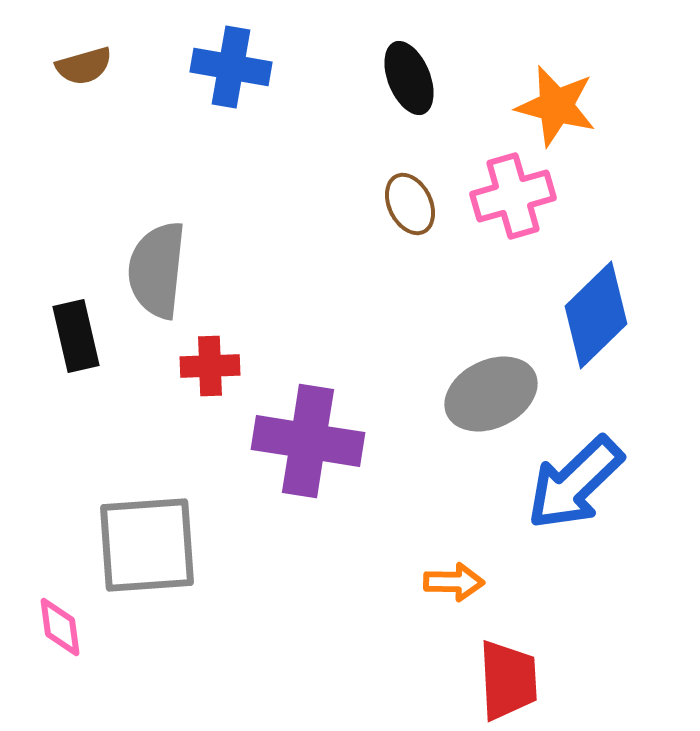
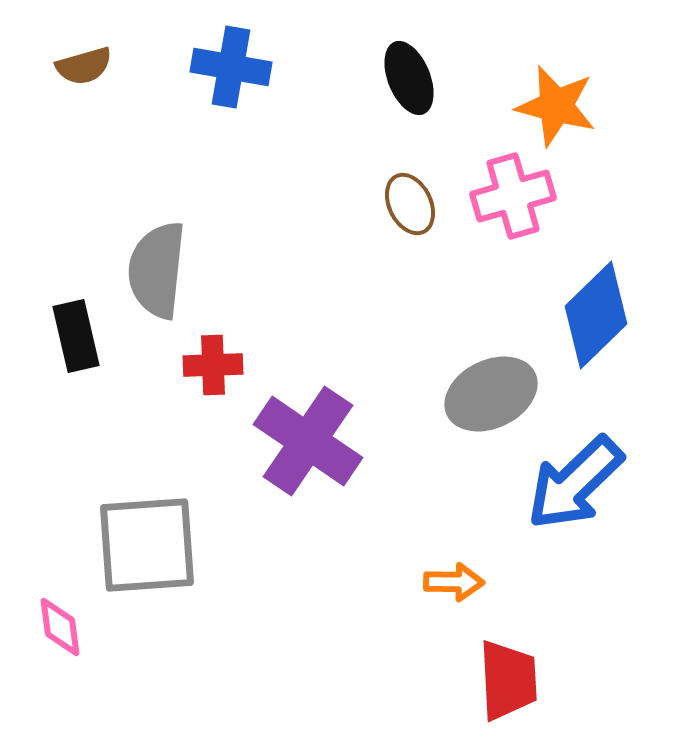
red cross: moved 3 px right, 1 px up
purple cross: rotated 25 degrees clockwise
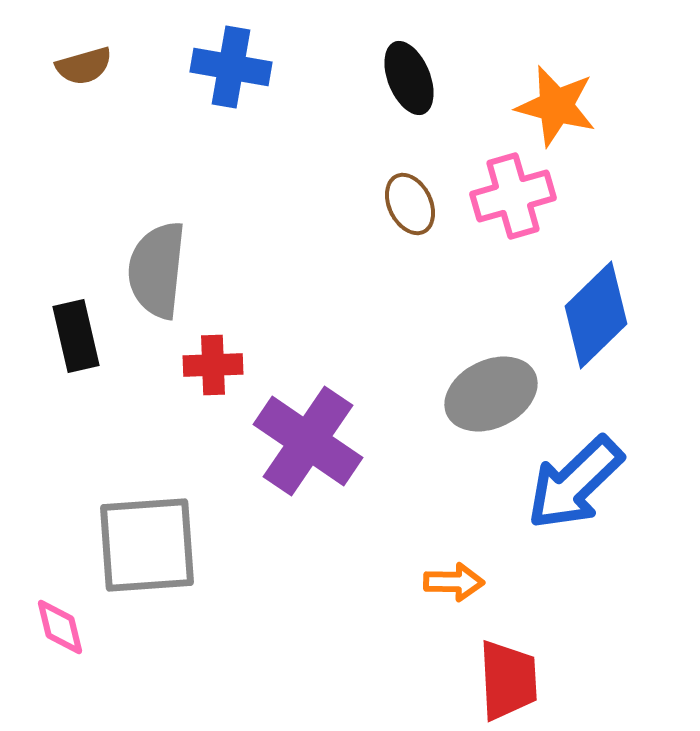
pink diamond: rotated 6 degrees counterclockwise
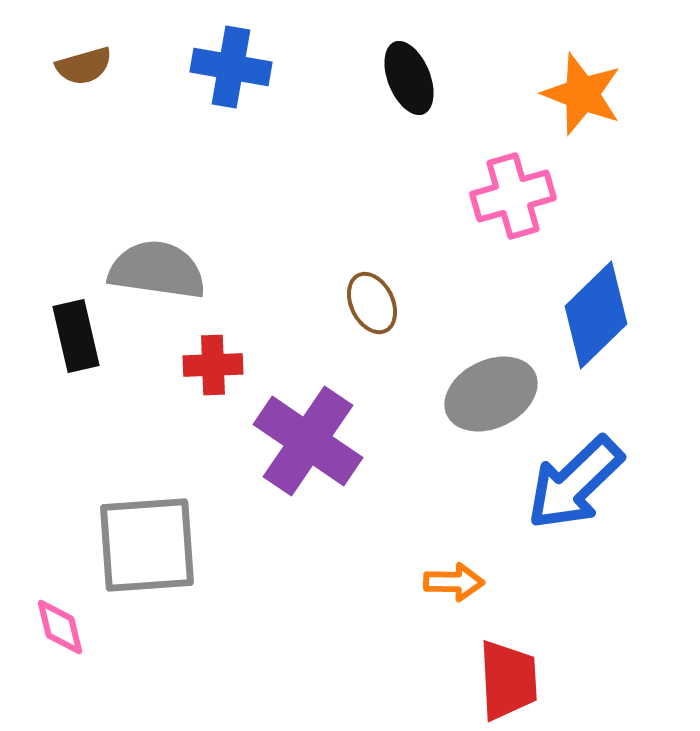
orange star: moved 26 px right, 12 px up; rotated 6 degrees clockwise
brown ellipse: moved 38 px left, 99 px down
gray semicircle: rotated 92 degrees clockwise
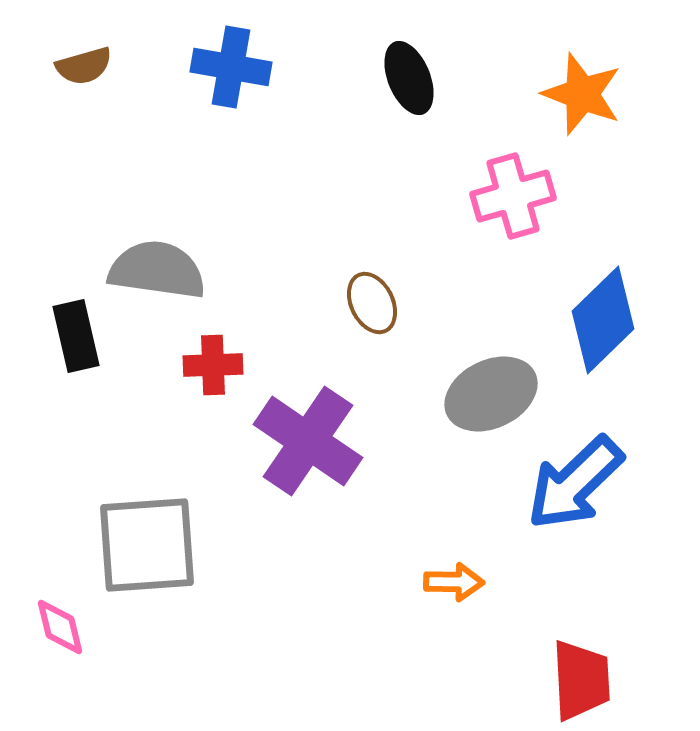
blue diamond: moved 7 px right, 5 px down
red trapezoid: moved 73 px right
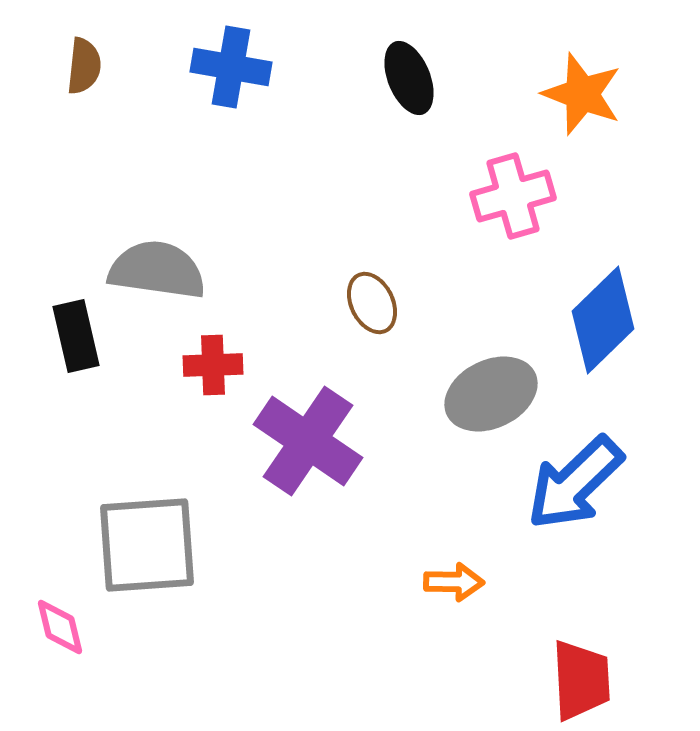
brown semicircle: rotated 68 degrees counterclockwise
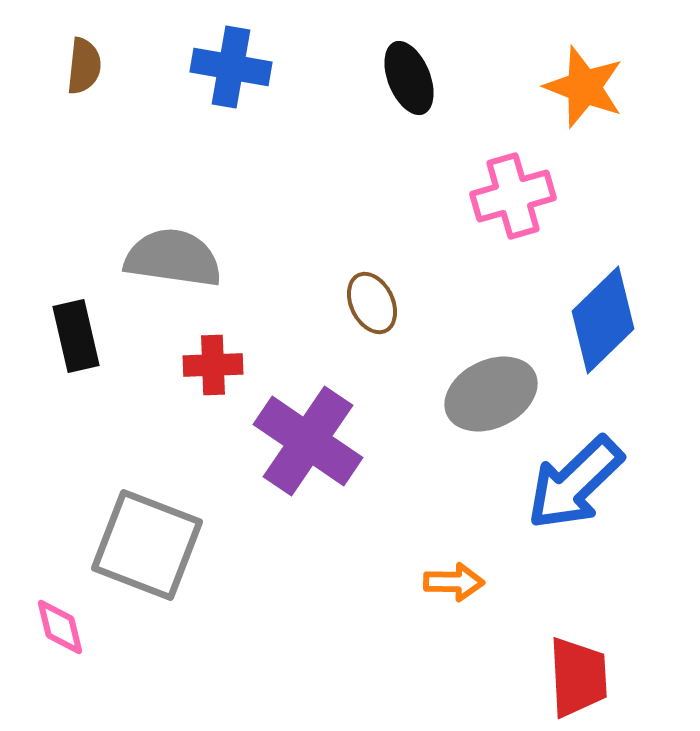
orange star: moved 2 px right, 7 px up
gray semicircle: moved 16 px right, 12 px up
gray square: rotated 25 degrees clockwise
red trapezoid: moved 3 px left, 3 px up
